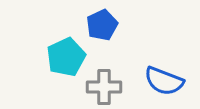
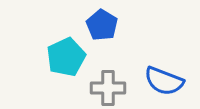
blue pentagon: rotated 16 degrees counterclockwise
gray cross: moved 4 px right, 1 px down
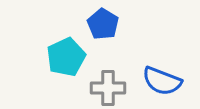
blue pentagon: moved 1 px right, 1 px up
blue semicircle: moved 2 px left
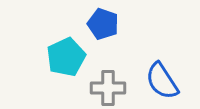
blue pentagon: rotated 12 degrees counterclockwise
blue semicircle: rotated 36 degrees clockwise
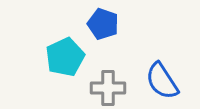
cyan pentagon: moved 1 px left
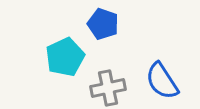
gray cross: rotated 12 degrees counterclockwise
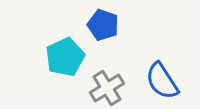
blue pentagon: moved 1 px down
gray cross: moved 1 px left; rotated 20 degrees counterclockwise
